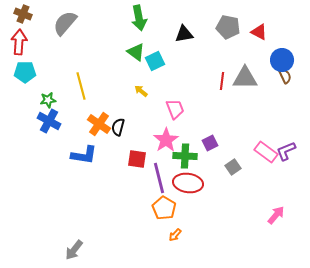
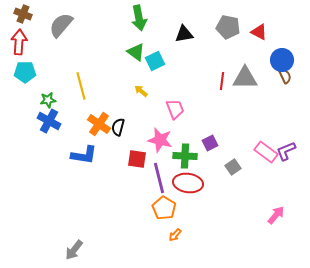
gray semicircle: moved 4 px left, 2 px down
pink star: moved 6 px left; rotated 25 degrees counterclockwise
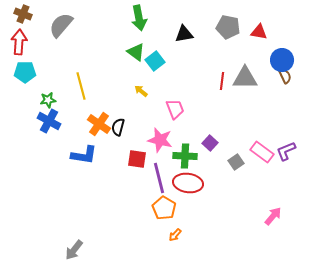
red triangle: rotated 18 degrees counterclockwise
cyan square: rotated 12 degrees counterclockwise
purple square: rotated 21 degrees counterclockwise
pink rectangle: moved 4 px left
gray square: moved 3 px right, 5 px up
pink arrow: moved 3 px left, 1 px down
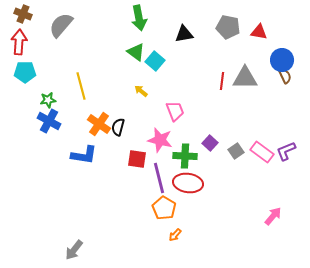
cyan square: rotated 12 degrees counterclockwise
pink trapezoid: moved 2 px down
gray square: moved 11 px up
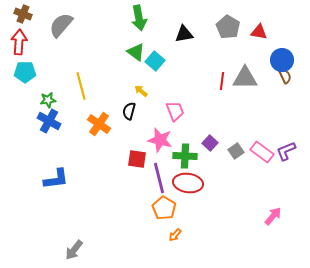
gray pentagon: rotated 20 degrees clockwise
black semicircle: moved 11 px right, 16 px up
blue L-shape: moved 28 px left, 24 px down; rotated 16 degrees counterclockwise
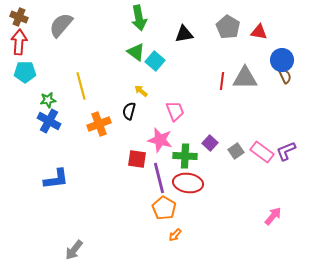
brown cross: moved 4 px left, 3 px down
orange cross: rotated 35 degrees clockwise
